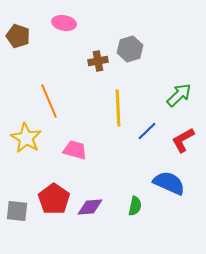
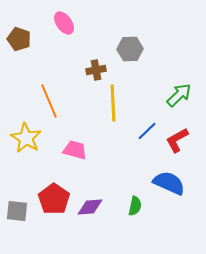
pink ellipse: rotated 45 degrees clockwise
brown pentagon: moved 1 px right, 3 px down
gray hexagon: rotated 15 degrees clockwise
brown cross: moved 2 px left, 9 px down
yellow line: moved 5 px left, 5 px up
red L-shape: moved 6 px left
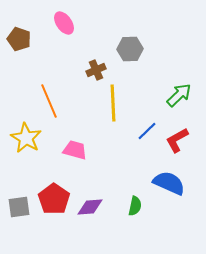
brown cross: rotated 12 degrees counterclockwise
gray square: moved 2 px right, 4 px up; rotated 15 degrees counterclockwise
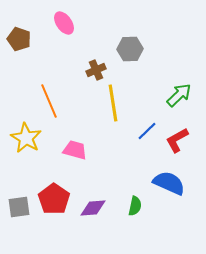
yellow line: rotated 6 degrees counterclockwise
purple diamond: moved 3 px right, 1 px down
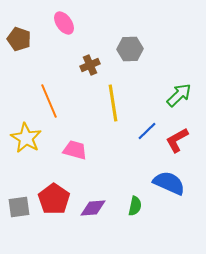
brown cross: moved 6 px left, 5 px up
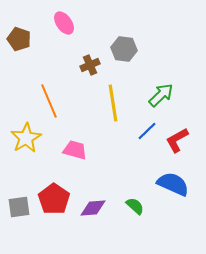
gray hexagon: moved 6 px left; rotated 10 degrees clockwise
green arrow: moved 18 px left
yellow star: rotated 12 degrees clockwise
blue semicircle: moved 4 px right, 1 px down
green semicircle: rotated 60 degrees counterclockwise
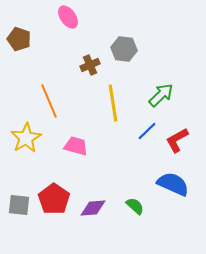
pink ellipse: moved 4 px right, 6 px up
pink trapezoid: moved 1 px right, 4 px up
gray square: moved 2 px up; rotated 15 degrees clockwise
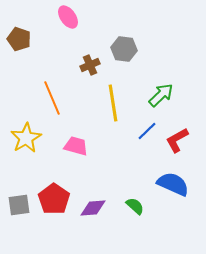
orange line: moved 3 px right, 3 px up
gray square: rotated 15 degrees counterclockwise
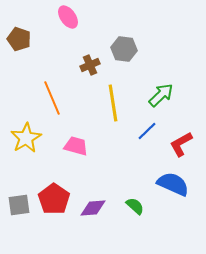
red L-shape: moved 4 px right, 4 px down
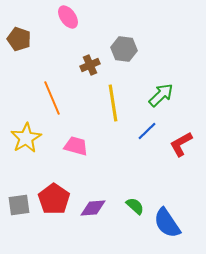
blue semicircle: moved 6 px left, 39 px down; rotated 148 degrees counterclockwise
